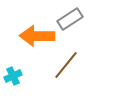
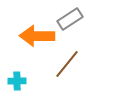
brown line: moved 1 px right, 1 px up
cyan cross: moved 4 px right, 5 px down; rotated 24 degrees clockwise
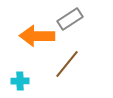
cyan cross: moved 3 px right
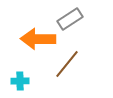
orange arrow: moved 1 px right, 3 px down
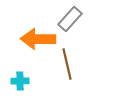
gray rectangle: rotated 15 degrees counterclockwise
brown line: rotated 52 degrees counterclockwise
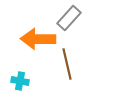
gray rectangle: moved 1 px left, 1 px up
cyan cross: rotated 12 degrees clockwise
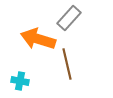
orange arrow: rotated 16 degrees clockwise
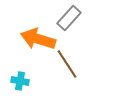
brown line: rotated 20 degrees counterclockwise
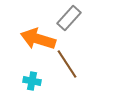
cyan cross: moved 12 px right
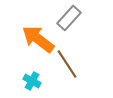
orange arrow: rotated 20 degrees clockwise
cyan cross: rotated 18 degrees clockwise
